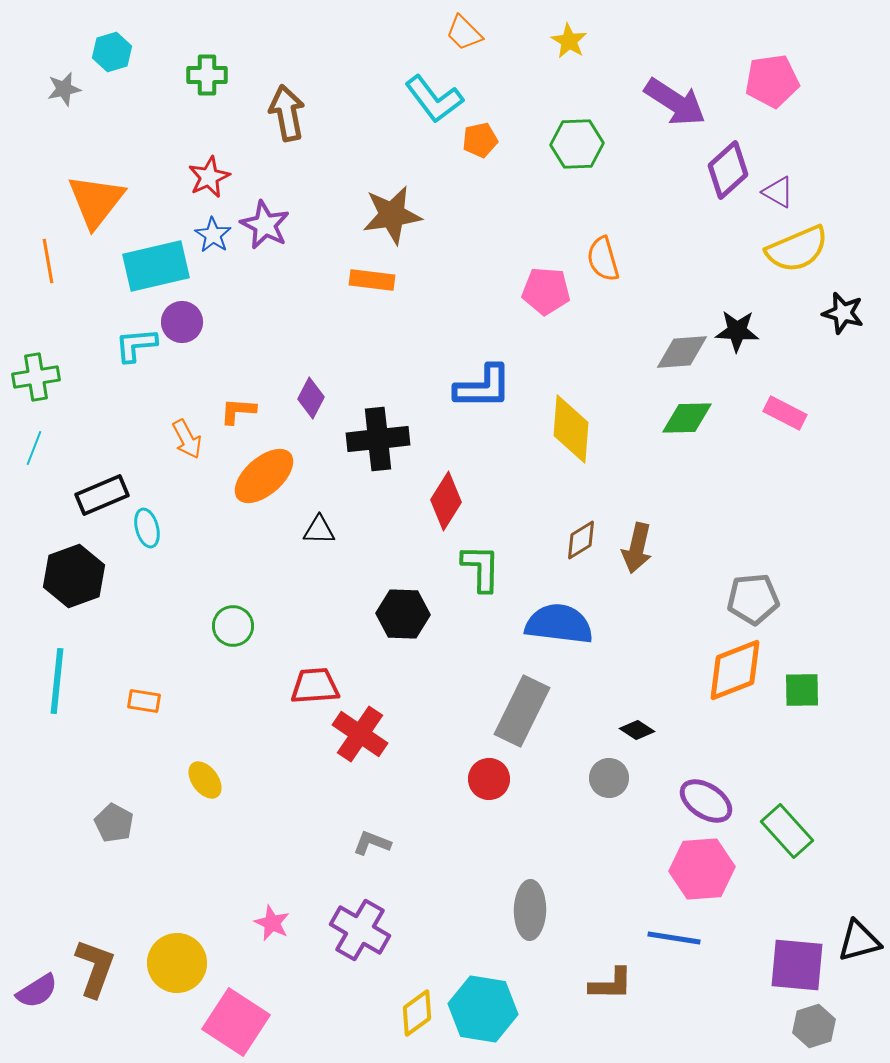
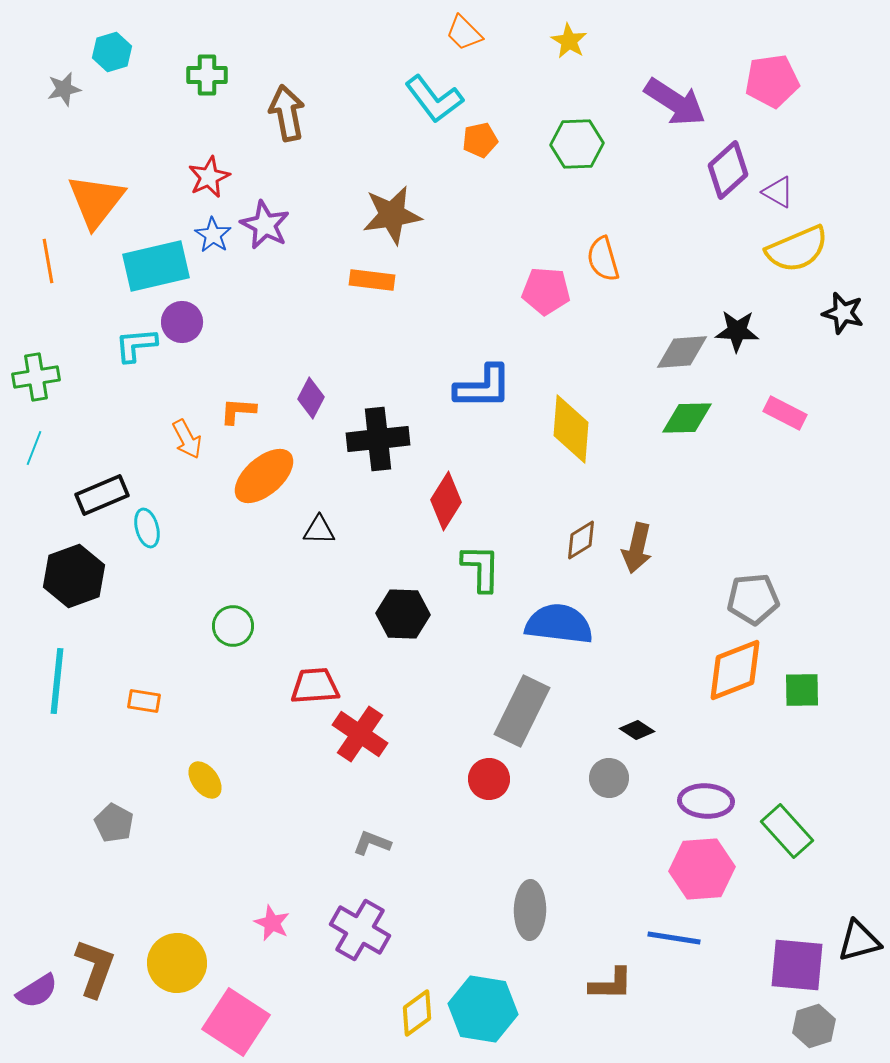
purple ellipse at (706, 801): rotated 30 degrees counterclockwise
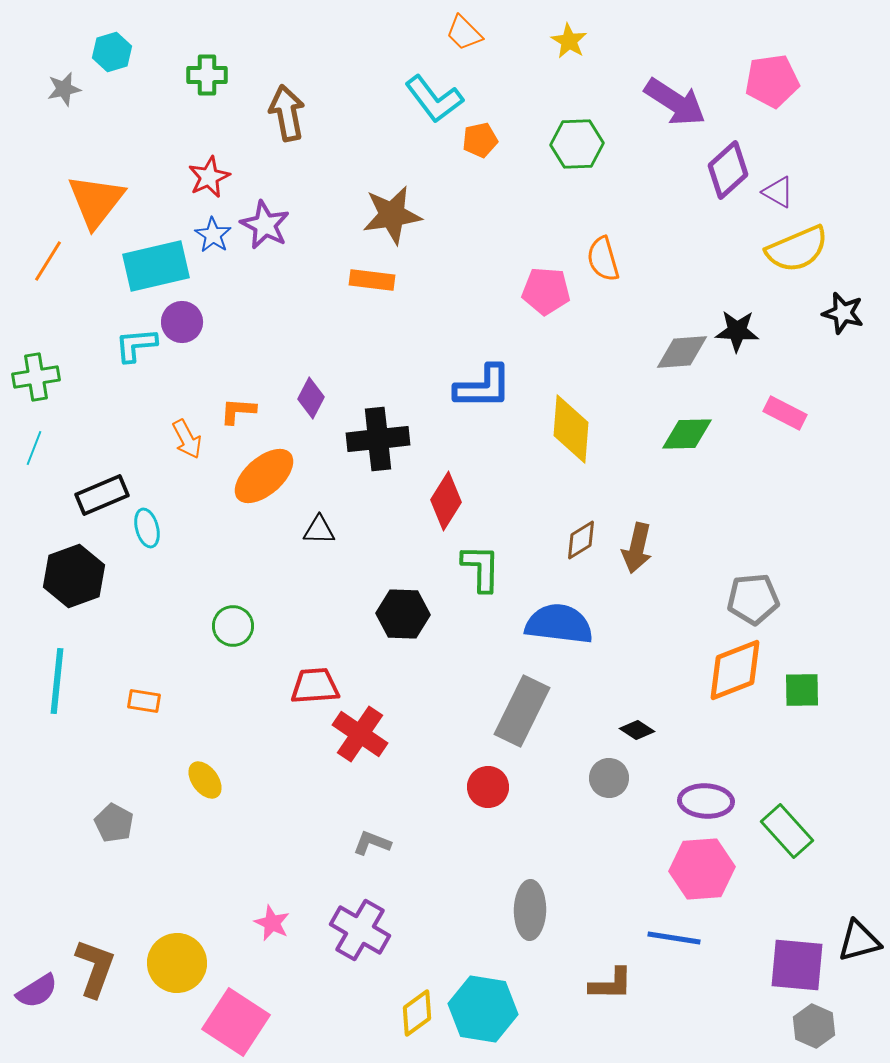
orange line at (48, 261): rotated 42 degrees clockwise
green diamond at (687, 418): moved 16 px down
red circle at (489, 779): moved 1 px left, 8 px down
gray hexagon at (814, 1026): rotated 18 degrees counterclockwise
